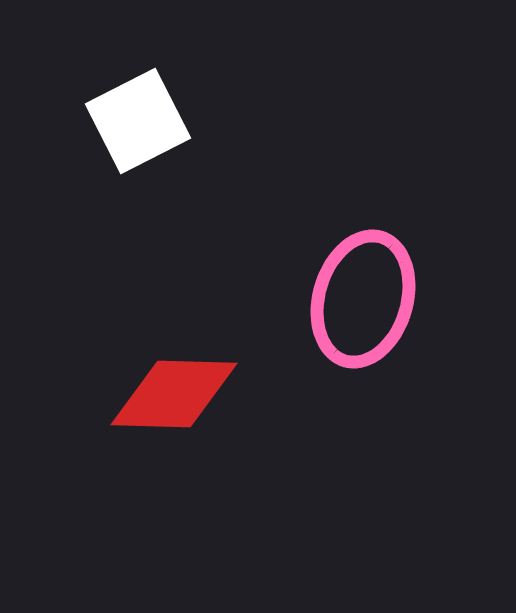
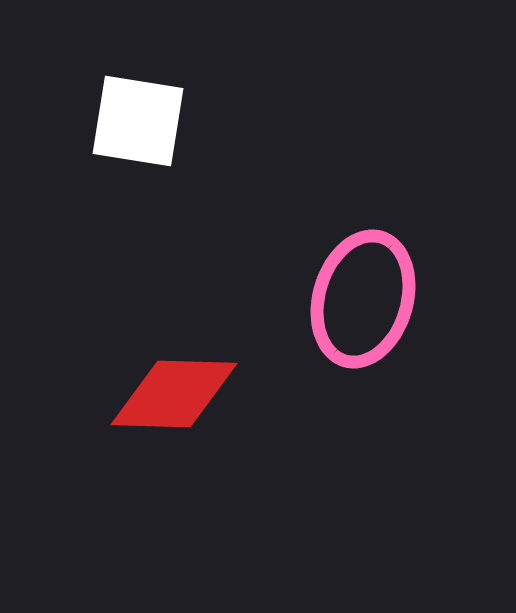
white square: rotated 36 degrees clockwise
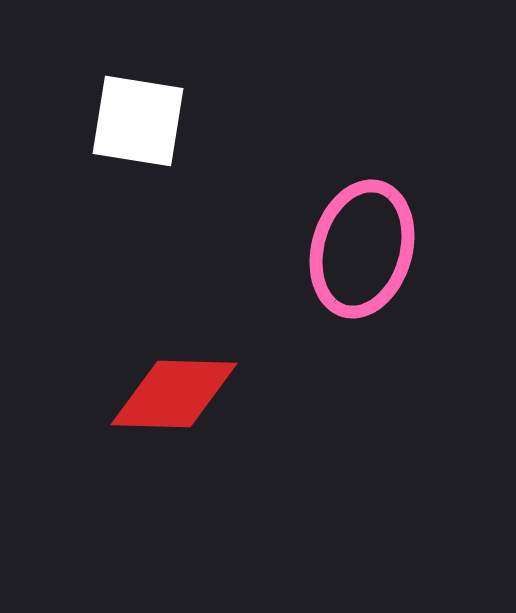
pink ellipse: moved 1 px left, 50 px up
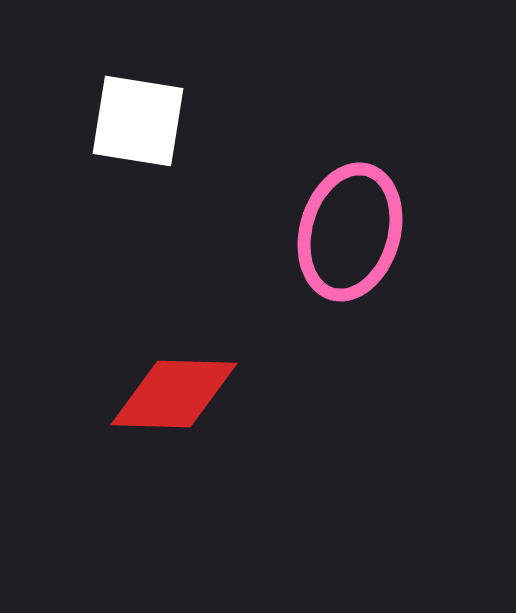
pink ellipse: moved 12 px left, 17 px up
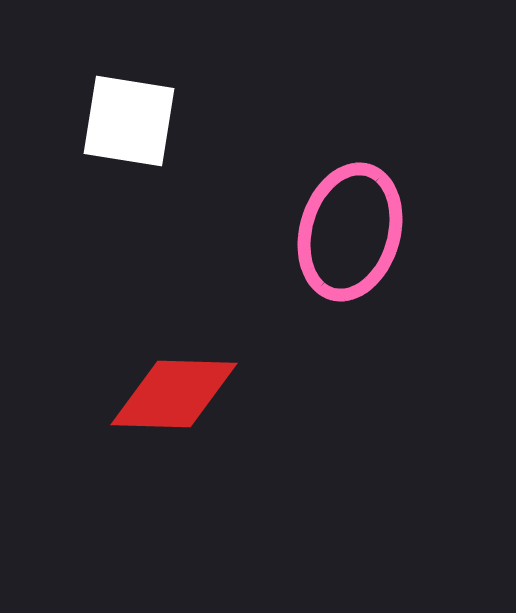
white square: moved 9 px left
